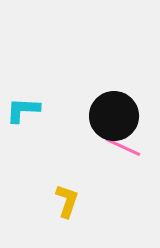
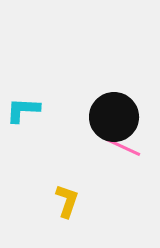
black circle: moved 1 px down
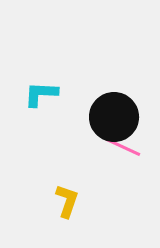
cyan L-shape: moved 18 px right, 16 px up
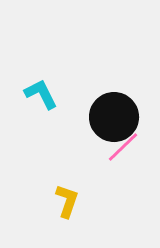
cyan L-shape: rotated 60 degrees clockwise
pink line: rotated 69 degrees counterclockwise
